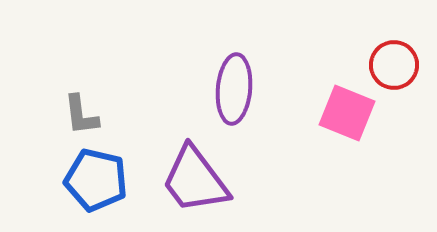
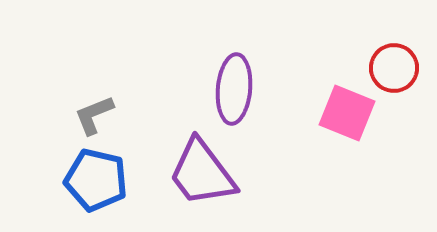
red circle: moved 3 px down
gray L-shape: moved 13 px right; rotated 75 degrees clockwise
purple trapezoid: moved 7 px right, 7 px up
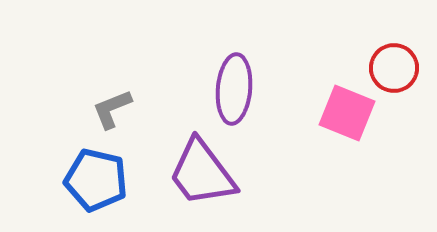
gray L-shape: moved 18 px right, 6 px up
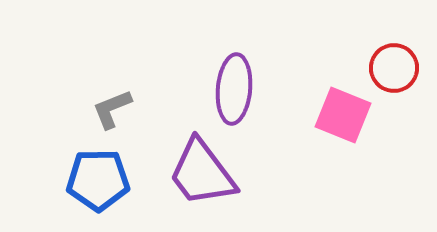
pink square: moved 4 px left, 2 px down
blue pentagon: moved 2 px right; rotated 14 degrees counterclockwise
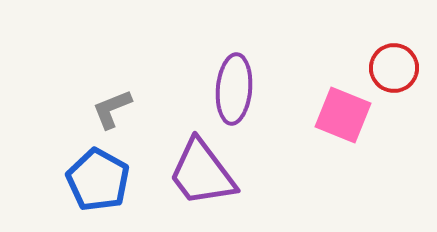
blue pentagon: rotated 30 degrees clockwise
